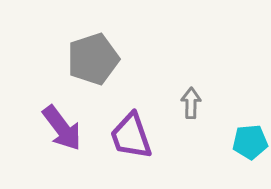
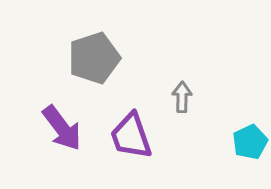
gray pentagon: moved 1 px right, 1 px up
gray arrow: moved 9 px left, 6 px up
cyan pentagon: rotated 20 degrees counterclockwise
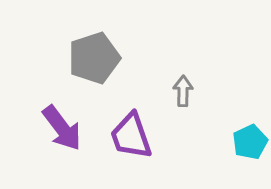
gray arrow: moved 1 px right, 6 px up
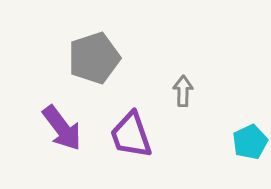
purple trapezoid: moved 1 px up
